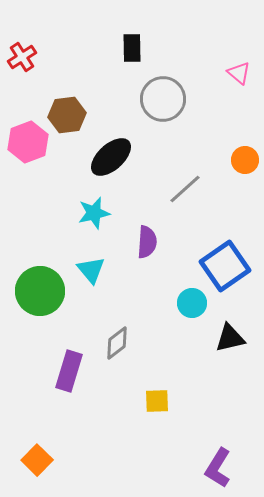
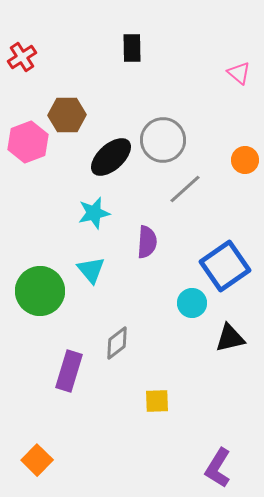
gray circle: moved 41 px down
brown hexagon: rotated 6 degrees clockwise
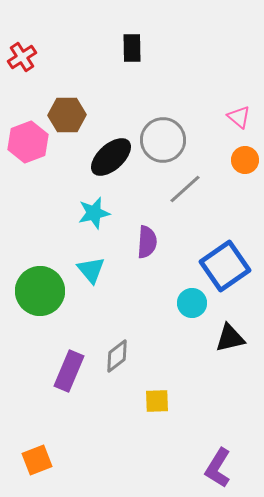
pink triangle: moved 44 px down
gray diamond: moved 13 px down
purple rectangle: rotated 6 degrees clockwise
orange square: rotated 24 degrees clockwise
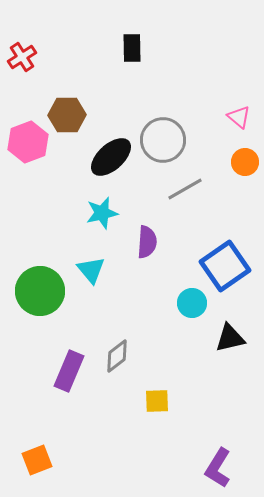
orange circle: moved 2 px down
gray line: rotated 12 degrees clockwise
cyan star: moved 8 px right
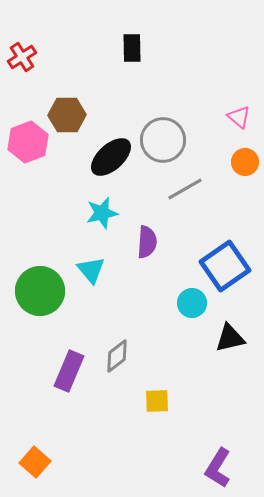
orange square: moved 2 px left, 2 px down; rotated 28 degrees counterclockwise
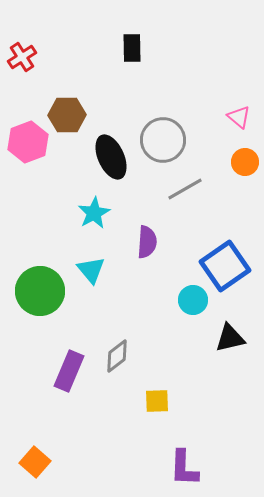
black ellipse: rotated 72 degrees counterclockwise
cyan star: moved 8 px left; rotated 16 degrees counterclockwise
cyan circle: moved 1 px right, 3 px up
purple L-shape: moved 34 px left; rotated 30 degrees counterclockwise
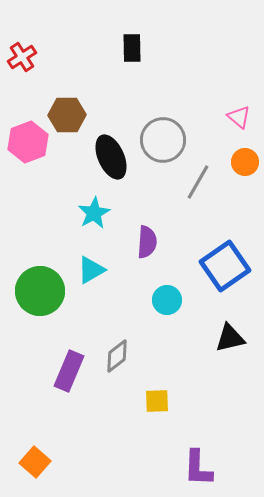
gray line: moved 13 px right, 7 px up; rotated 30 degrees counterclockwise
cyan triangle: rotated 40 degrees clockwise
cyan circle: moved 26 px left
purple L-shape: moved 14 px right
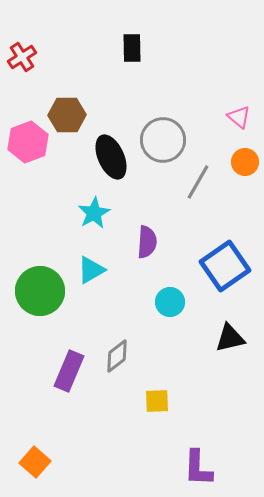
cyan circle: moved 3 px right, 2 px down
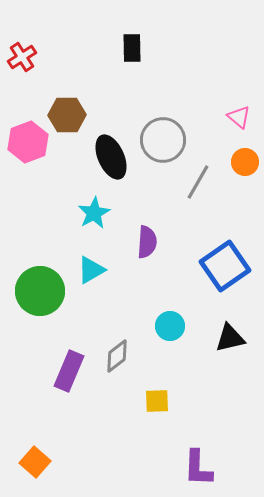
cyan circle: moved 24 px down
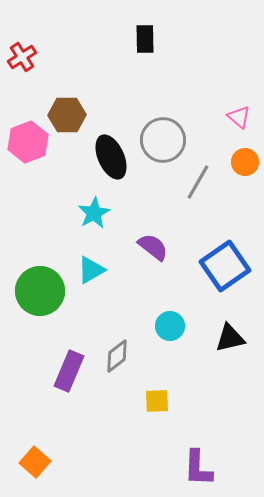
black rectangle: moved 13 px right, 9 px up
purple semicircle: moved 6 px right, 5 px down; rotated 56 degrees counterclockwise
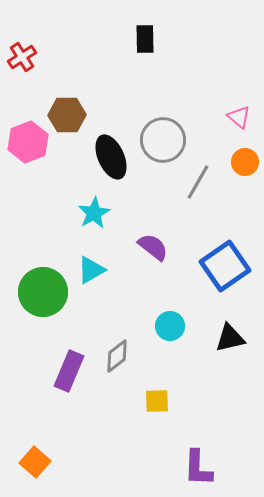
green circle: moved 3 px right, 1 px down
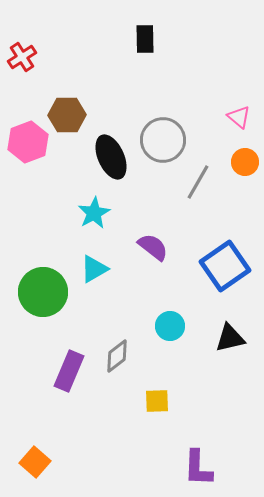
cyan triangle: moved 3 px right, 1 px up
